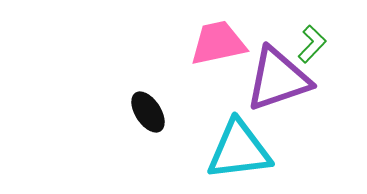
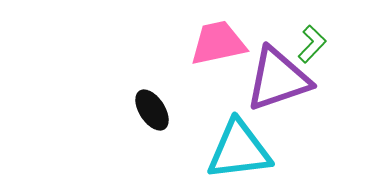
black ellipse: moved 4 px right, 2 px up
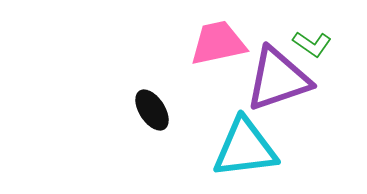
green L-shape: rotated 81 degrees clockwise
cyan triangle: moved 6 px right, 2 px up
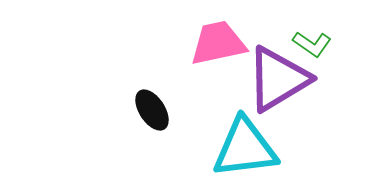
purple triangle: rotated 12 degrees counterclockwise
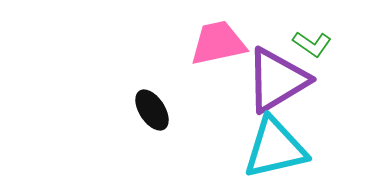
purple triangle: moved 1 px left, 1 px down
cyan triangle: moved 30 px right; rotated 6 degrees counterclockwise
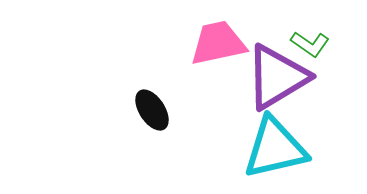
green L-shape: moved 2 px left
purple triangle: moved 3 px up
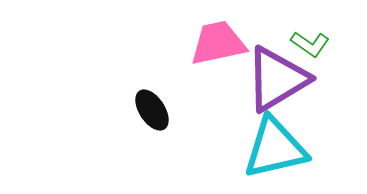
purple triangle: moved 2 px down
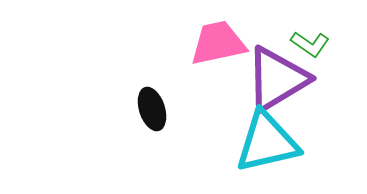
black ellipse: moved 1 px up; rotated 15 degrees clockwise
cyan triangle: moved 8 px left, 6 px up
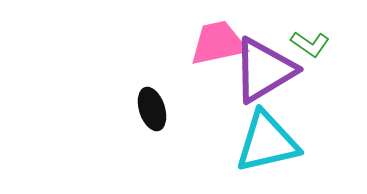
purple triangle: moved 13 px left, 9 px up
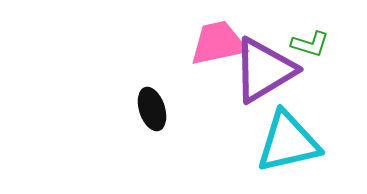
green L-shape: rotated 18 degrees counterclockwise
cyan triangle: moved 21 px right
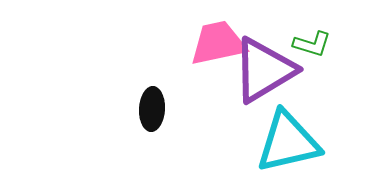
green L-shape: moved 2 px right
black ellipse: rotated 21 degrees clockwise
